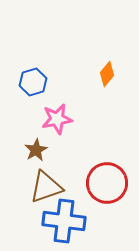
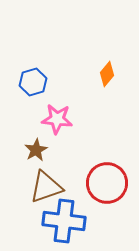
pink star: rotated 16 degrees clockwise
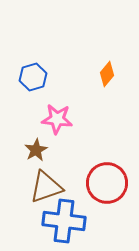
blue hexagon: moved 5 px up
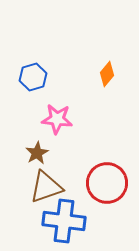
brown star: moved 1 px right, 3 px down
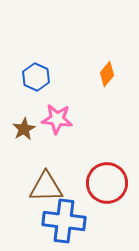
blue hexagon: moved 3 px right; rotated 20 degrees counterclockwise
brown star: moved 13 px left, 24 px up
brown triangle: rotated 18 degrees clockwise
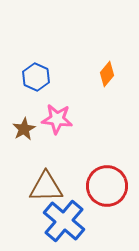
red circle: moved 3 px down
blue cross: rotated 33 degrees clockwise
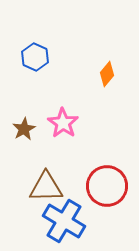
blue hexagon: moved 1 px left, 20 px up
pink star: moved 6 px right, 4 px down; rotated 28 degrees clockwise
blue cross: rotated 9 degrees counterclockwise
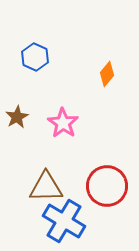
brown star: moved 7 px left, 12 px up
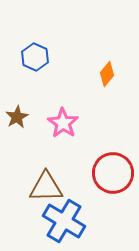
red circle: moved 6 px right, 13 px up
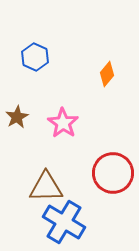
blue cross: moved 1 px down
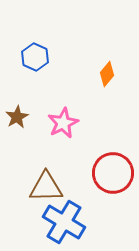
pink star: rotated 12 degrees clockwise
